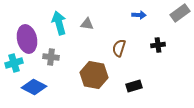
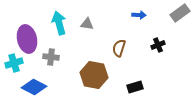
black cross: rotated 16 degrees counterclockwise
black rectangle: moved 1 px right, 1 px down
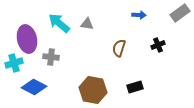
cyan arrow: rotated 35 degrees counterclockwise
brown hexagon: moved 1 px left, 15 px down
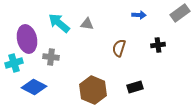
black cross: rotated 16 degrees clockwise
brown hexagon: rotated 12 degrees clockwise
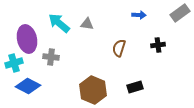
blue diamond: moved 6 px left, 1 px up
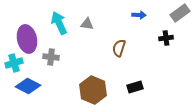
cyan arrow: rotated 25 degrees clockwise
black cross: moved 8 px right, 7 px up
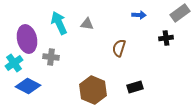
cyan cross: rotated 18 degrees counterclockwise
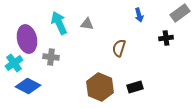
blue arrow: rotated 72 degrees clockwise
brown hexagon: moved 7 px right, 3 px up
